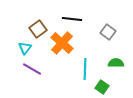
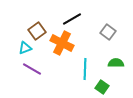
black line: rotated 36 degrees counterclockwise
brown square: moved 1 px left, 2 px down
orange cross: rotated 15 degrees counterclockwise
cyan triangle: rotated 32 degrees clockwise
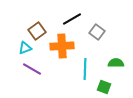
gray square: moved 11 px left
orange cross: moved 3 px down; rotated 30 degrees counterclockwise
green square: moved 2 px right; rotated 16 degrees counterclockwise
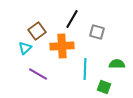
black line: rotated 30 degrees counterclockwise
gray square: rotated 21 degrees counterclockwise
cyan triangle: rotated 24 degrees counterclockwise
green semicircle: moved 1 px right, 1 px down
purple line: moved 6 px right, 5 px down
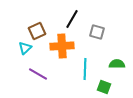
brown square: rotated 12 degrees clockwise
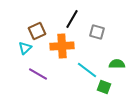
cyan line: moved 2 px right, 1 px down; rotated 55 degrees counterclockwise
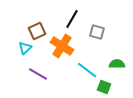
orange cross: rotated 35 degrees clockwise
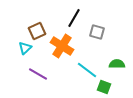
black line: moved 2 px right, 1 px up
